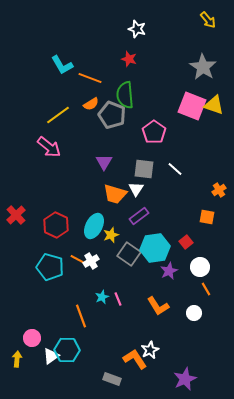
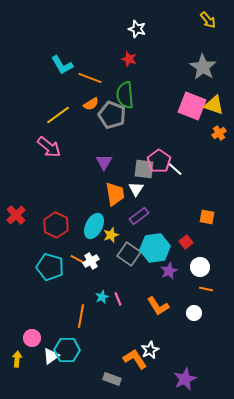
pink pentagon at (154, 132): moved 5 px right, 29 px down
orange cross at (219, 190): moved 57 px up
orange trapezoid at (115, 194): rotated 115 degrees counterclockwise
orange line at (206, 289): rotated 48 degrees counterclockwise
orange line at (81, 316): rotated 30 degrees clockwise
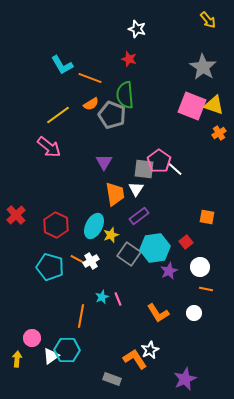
orange L-shape at (158, 306): moved 7 px down
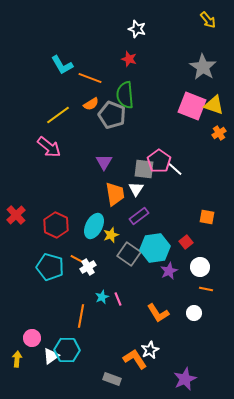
white cross at (91, 261): moved 3 px left, 6 px down
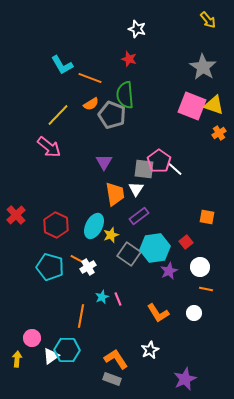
yellow line at (58, 115): rotated 10 degrees counterclockwise
orange L-shape at (135, 359): moved 19 px left
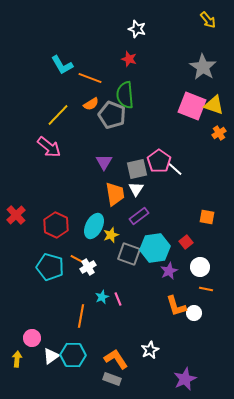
gray square at (144, 169): moved 7 px left; rotated 20 degrees counterclockwise
gray square at (129, 254): rotated 15 degrees counterclockwise
orange L-shape at (158, 313): moved 18 px right, 7 px up; rotated 15 degrees clockwise
cyan hexagon at (67, 350): moved 6 px right, 5 px down
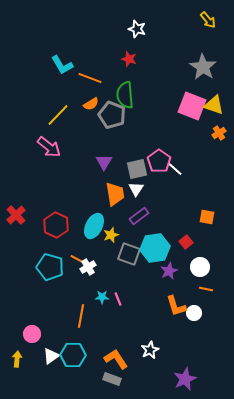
cyan star at (102, 297): rotated 24 degrees clockwise
pink circle at (32, 338): moved 4 px up
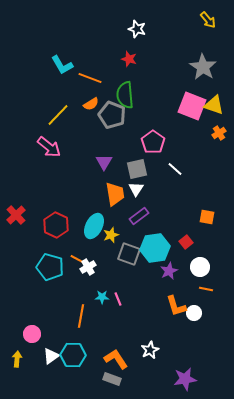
pink pentagon at (159, 161): moved 6 px left, 19 px up
purple star at (185, 379): rotated 15 degrees clockwise
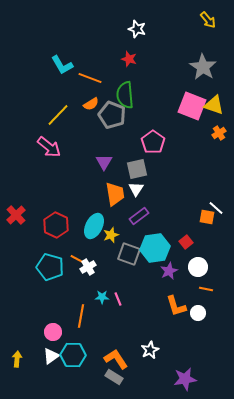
white line at (175, 169): moved 41 px right, 39 px down
white circle at (200, 267): moved 2 px left
white circle at (194, 313): moved 4 px right
pink circle at (32, 334): moved 21 px right, 2 px up
gray rectangle at (112, 379): moved 2 px right, 2 px up; rotated 12 degrees clockwise
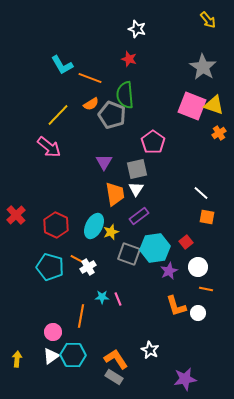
white line at (216, 208): moved 15 px left, 15 px up
yellow star at (111, 235): moved 3 px up
white star at (150, 350): rotated 18 degrees counterclockwise
